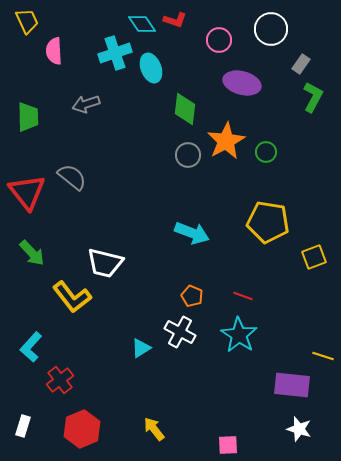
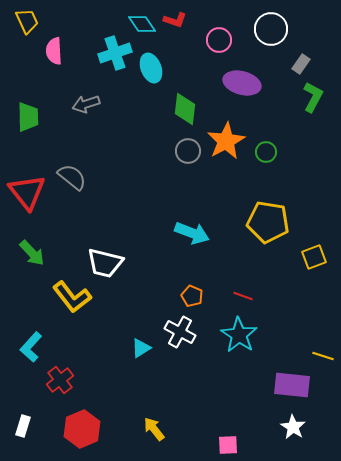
gray circle: moved 4 px up
white star: moved 6 px left, 2 px up; rotated 15 degrees clockwise
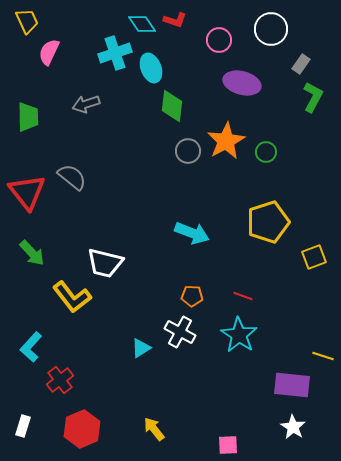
pink semicircle: moved 5 px left, 1 px down; rotated 28 degrees clockwise
green diamond: moved 13 px left, 3 px up
yellow pentagon: rotated 27 degrees counterclockwise
orange pentagon: rotated 20 degrees counterclockwise
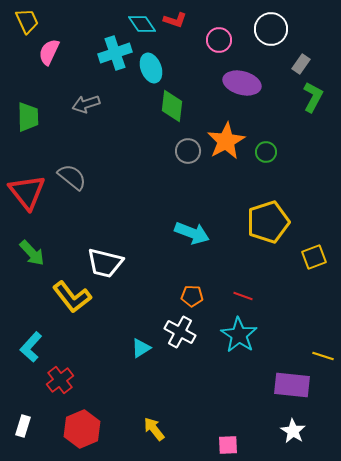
white star: moved 4 px down
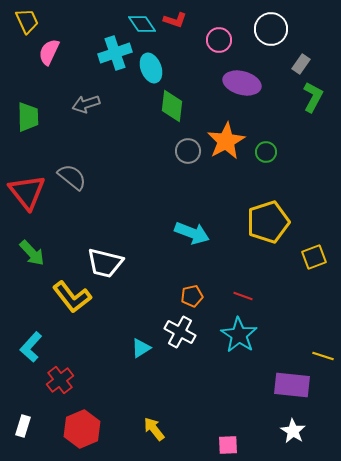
orange pentagon: rotated 15 degrees counterclockwise
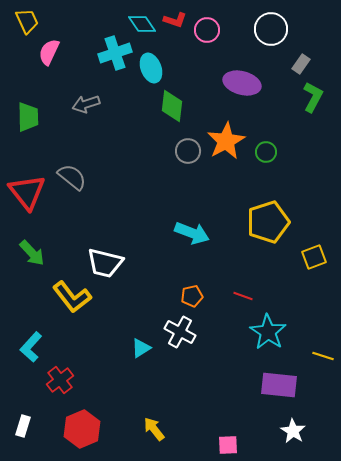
pink circle: moved 12 px left, 10 px up
cyan star: moved 29 px right, 3 px up
purple rectangle: moved 13 px left
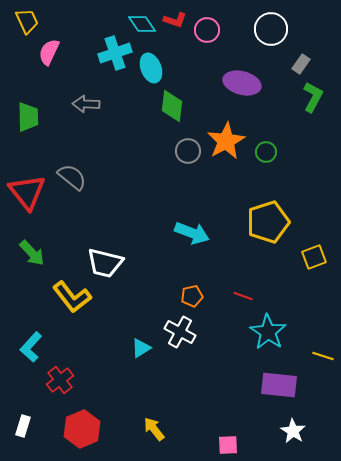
gray arrow: rotated 20 degrees clockwise
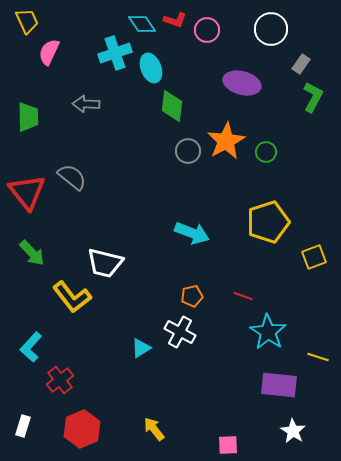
yellow line: moved 5 px left, 1 px down
